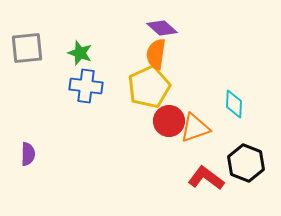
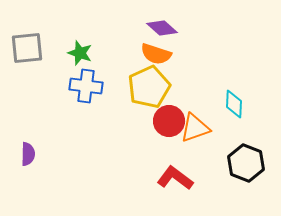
orange semicircle: rotated 80 degrees counterclockwise
red L-shape: moved 31 px left
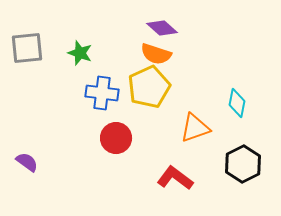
blue cross: moved 16 px right, 7 px down
cyan diamond: moved 3 px right, 1 px up; rotated 8 degrees clockwise
red circle: moved 53 px left, 17 px down
purple semicircle: moved 1 px left, 8 px down; rotated 55 degrees counterclockwise
black hexagon: moved 3 px left, 1 px down; rotated 12 degrees clockwise
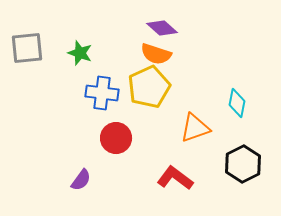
purple semicircle: moved 54 px right, 18 px down; rotated 90 degrees clockwise
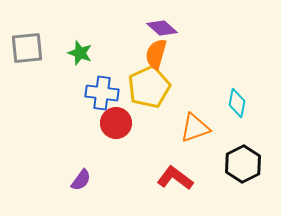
orange semicircle: rotated 88 degrees clockwise
red circle: moved 15 px up
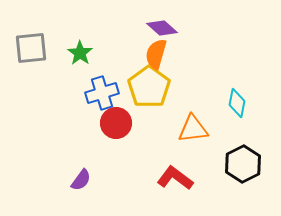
gray square: moved 4 px right
green star: rotated 15 degrees clockwise
yellow pentagon: rotated 12 degrees counterclockwise
blue cross: rotated 24 degrees counterclockwise
orange triangle: moved 2 px left, 1 px down; rotated 12 degrees clockwise
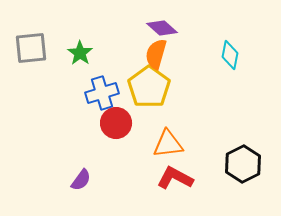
cyan diamond: moved 7 px left, 48 px up
orange triangle: moved 25 px left, 15 px down
red L-shape: rotated 9 degrees counterclockwise
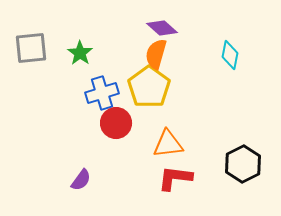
red L-shape: rotated 21 degrees counterclockwise
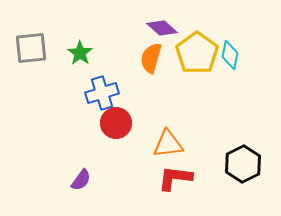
orange semicircle: moved 5 px left, 4 px down
yellow pentagon: moved 48 px right, 34 px up
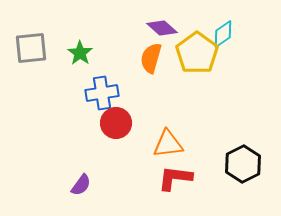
cyan diamond: moved 7 px left, 21 px up; rotated 44 degrees clockwise
blue cross: rotated 8 degrees clockwise
purple semicircle: moved 5 px down
